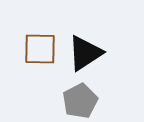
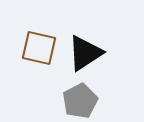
brown square: moved 1 px left, 1 px up; rotated 12 degrees clockwise
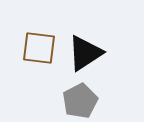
brown square: rotated 6 degrees counterclockwise
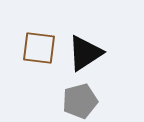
gray pentagon: rotated 12 degrees clockwise
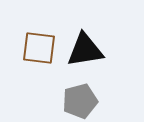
black triangle: moved 3 px up; rotated 24 degrees clockwise
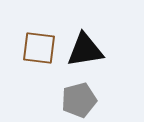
gray pentagon: moved 1 px left, 1 px up
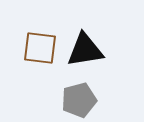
brown square: moved 1 px right
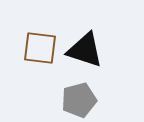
black triangle: rotated 27 degrees clockwise
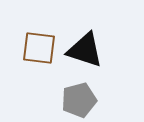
brown square: moved 1 px left
